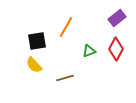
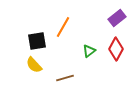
orange line: moved 3 px left
green triangle: rotated 16 degrees counterclockwise
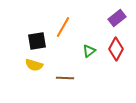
yellow semicircle: rotated 30 degrees counterclockwise
brown line: rotated 18 degrees clockwise
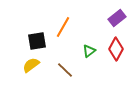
yellow semicircle: moved 3 px left; rotated 126 degrees clockwise
brown line: moved 8 px up; rotated 42 degrees clockwise
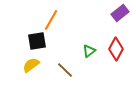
purple rectangle: moved 3 px right, 5 px up
orange line: moved 12 px left, 7 px up
